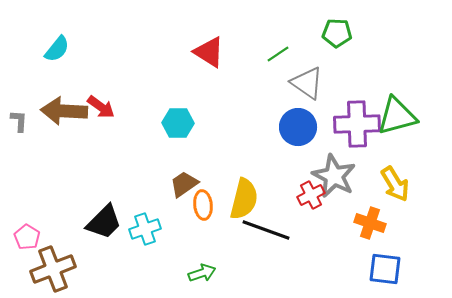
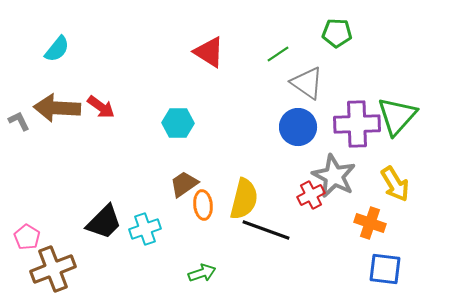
brown arrow: moved 7 px left, 3 px up
green triangle: rotated 33 degrees counterclockwise
gray L-shape: rotated 30 degrees counterclockwise
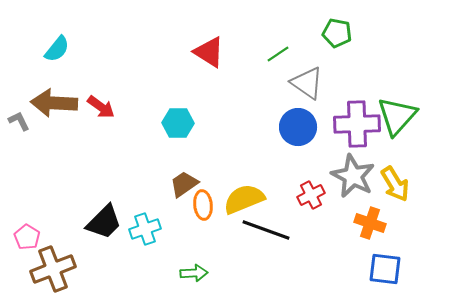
green pentagon: rotated 8 degrees clockwise
brown arrow: moved 3 px left, 5 px up
gray star: moved 19 px right
yellow semicircle: rotated 126 degrees counterclockwise
green arrow: moved 8 px left; rotated 16 degrees clockwise
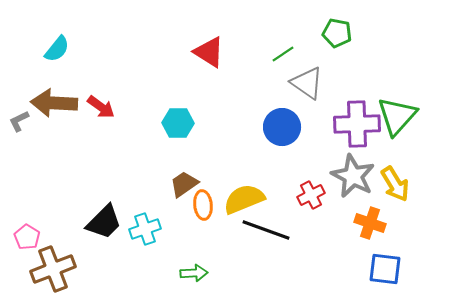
green line: moved 5 px right
gray L-shape: rotated 90 degrees counterclockwise
blue circle: moved 16 px left
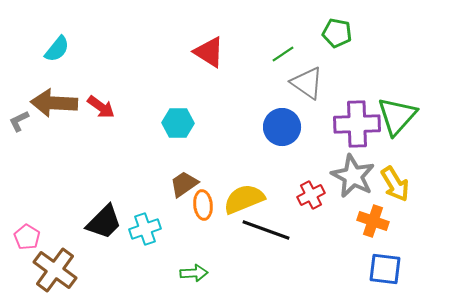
orange cross: moved 3 px right, 2 px up
brown cross: moved 2 px right, 1 px down; rotated 33 degrees counterclockwise
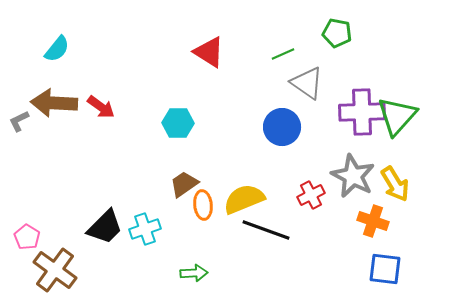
green line: rotated 10 degrees clockwise
purple cross: moved 5 px right, 12 px up
black trapezoid: moved 1 px right, 5 px down
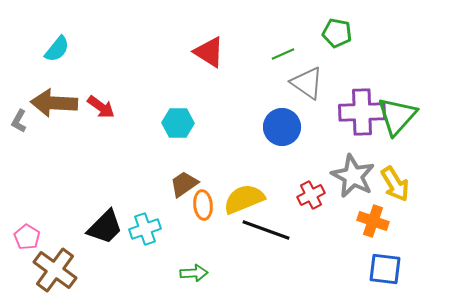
gray L-shape: rotated 35 degrees counterclockwise
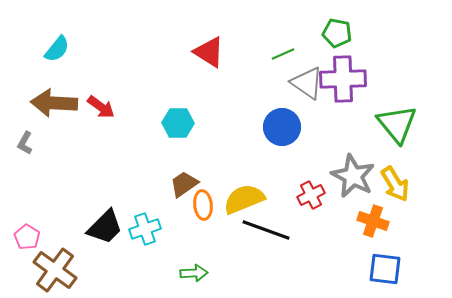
purple cross: moved 19 px left, 33 px up
green triangle: moved 8 px down; rotated 21 degrees counterclockwise
gray L-shape: moved 6 px right, 22 px down
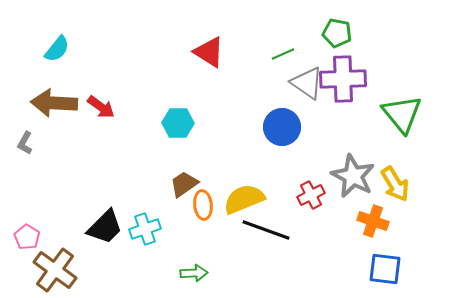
green triangle: moved 5 px right, 10 px up
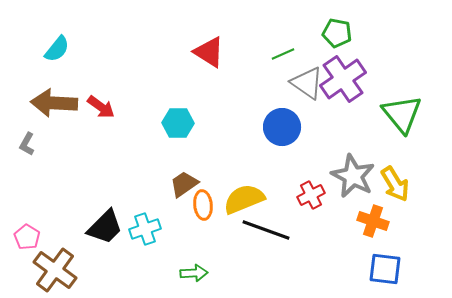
purple cross: rotated 33 degrees counterclockwise
gray L-shape: moved 2 px right, 1 px down
